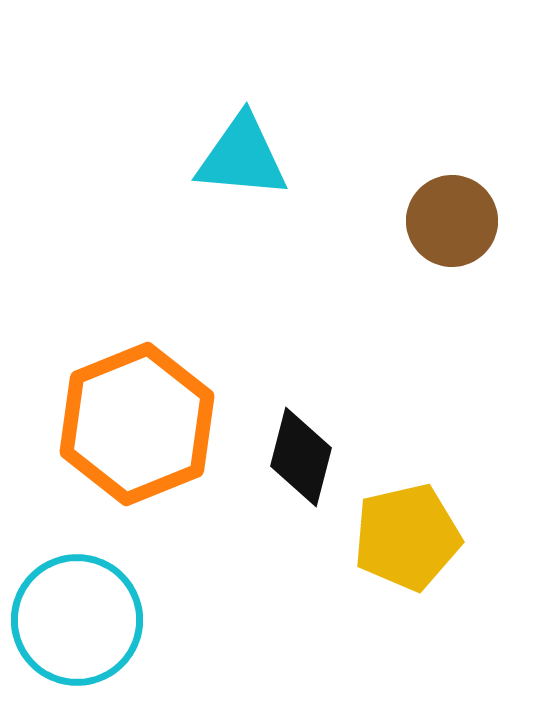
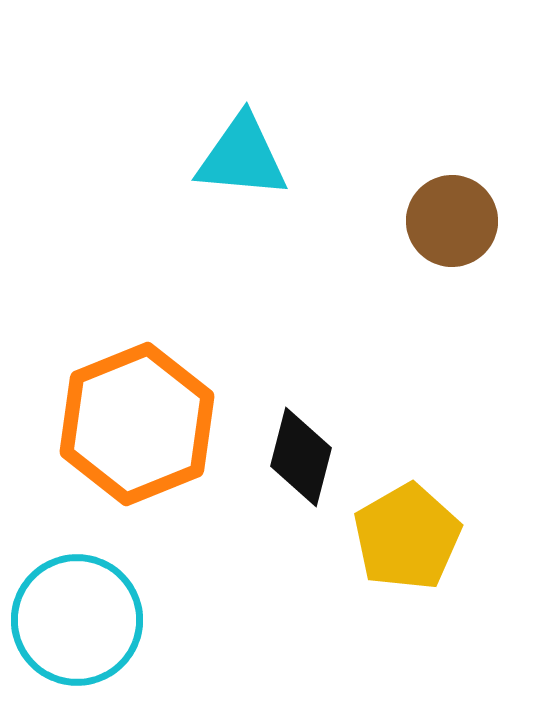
yellow pentagon: rotated 17 degrees counterclockwise
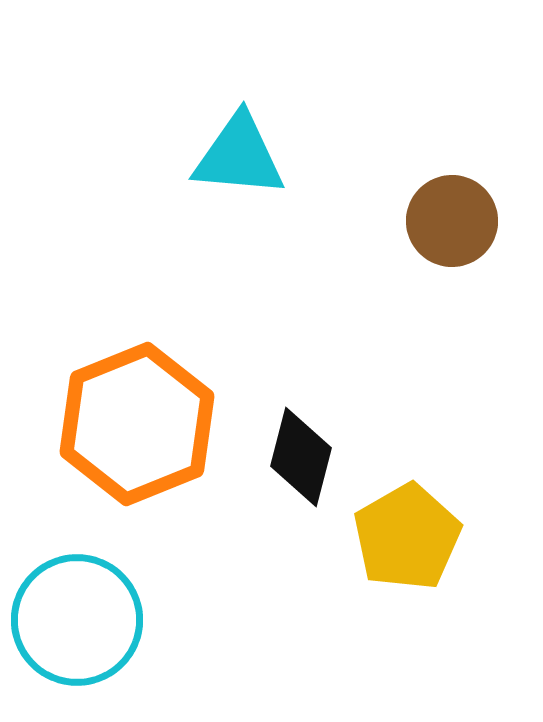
cyan triangle: moved 3 px left, 1 px up
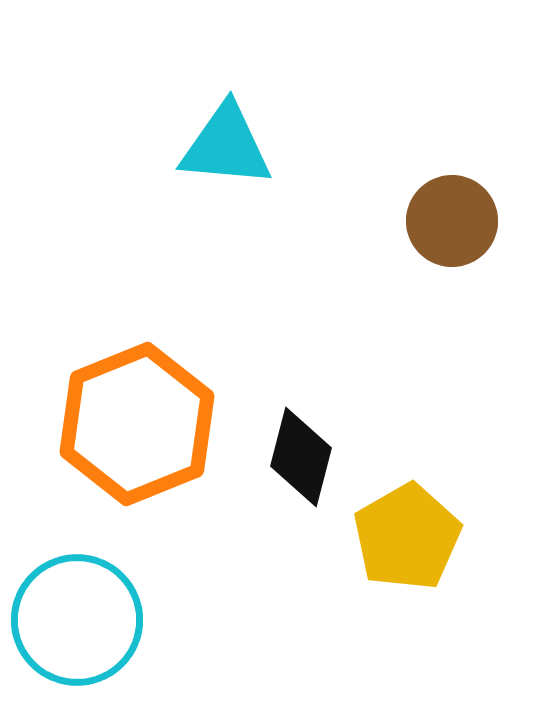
cyan triangle: moved 13 px left, 10 px up
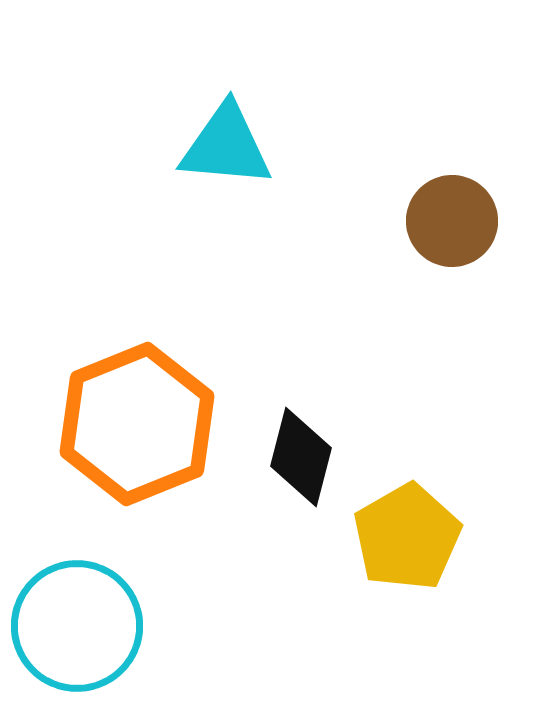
cyan circle: moved 6 px down
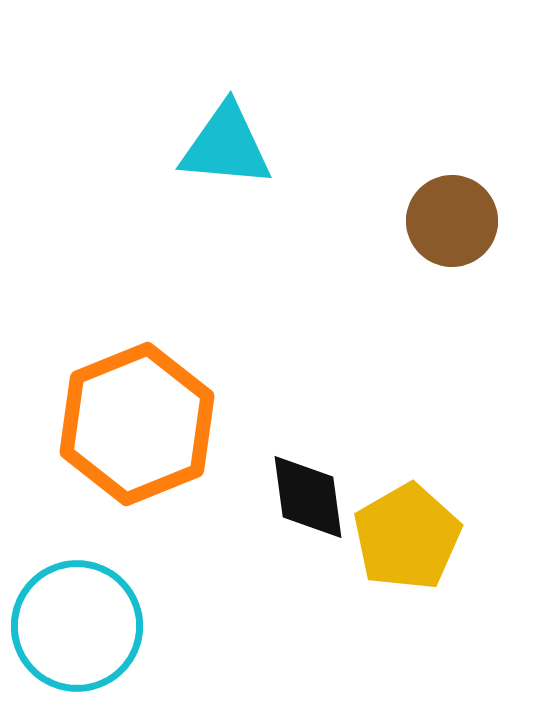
black diamond: moved 7 px right, 40 px down; rotated 22 degrees counterclockwise
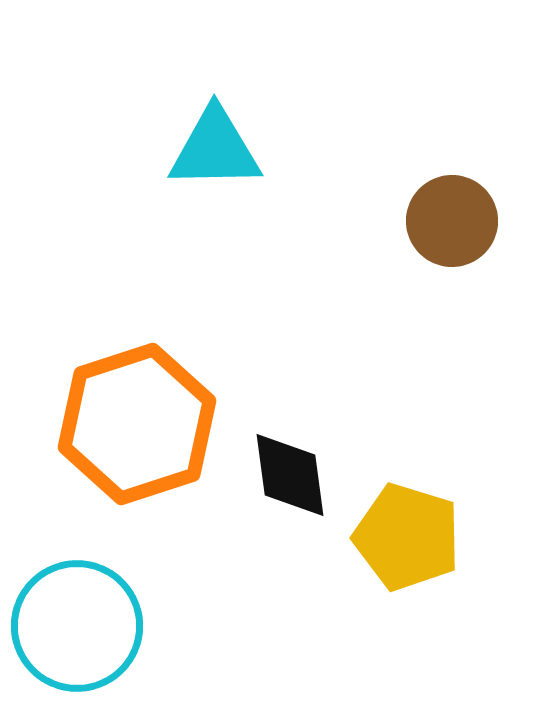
cyan triangle: moved 11 px left, 3 px down; rotated 6 degrees counterclockwise
orange hexagon: rotated 4 degrees clockwise
black diamond: moved 18 px left, 22 px up
yellow pentagon: rotated 25 degrees counterclockwise
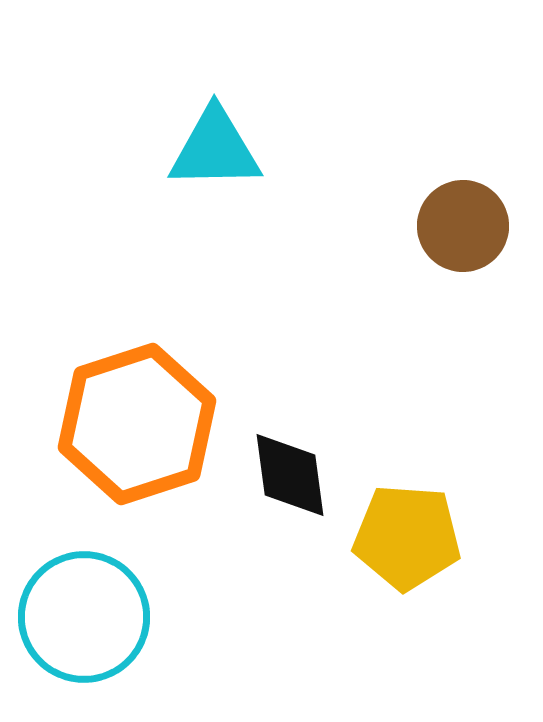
brown circle: moved 11 px right, 5 px down
yellow pentagon: rotated 13 degrees counterclockwise
cyan circle: moved 7 px right, 9 px up
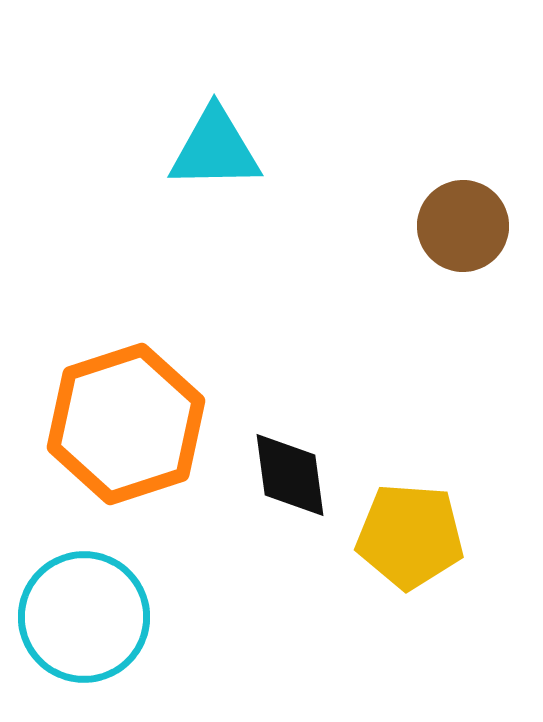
orange hexagon: moved 11 px left
yellow pentagon: moved 3 px right, 1 px up
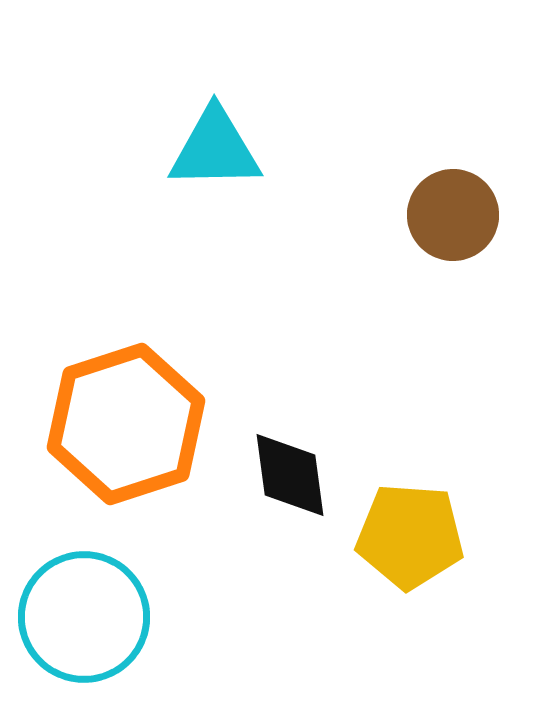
brown circle: moved 10 px left, 11 px up
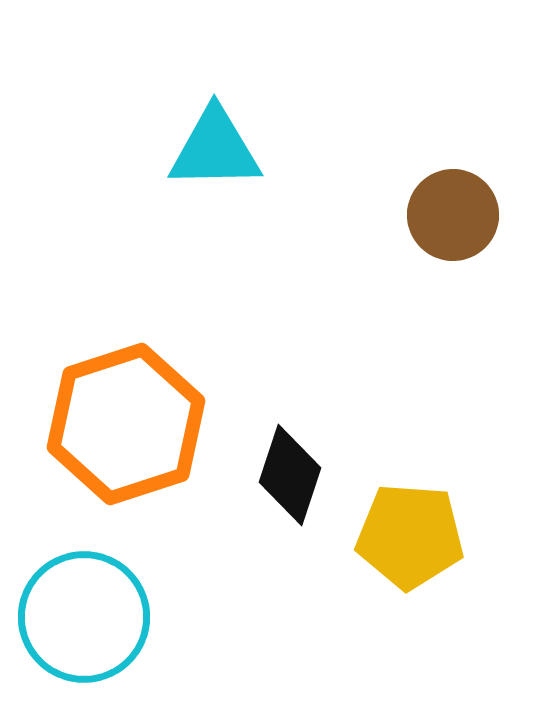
black diamond: rotated 26 degrees clockwise
